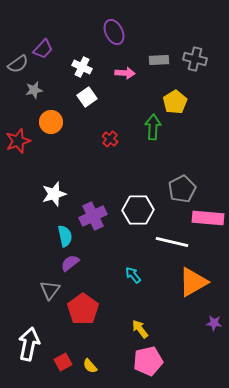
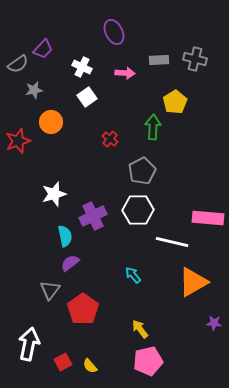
gray pentagon: moved 40 px left, 18 px up
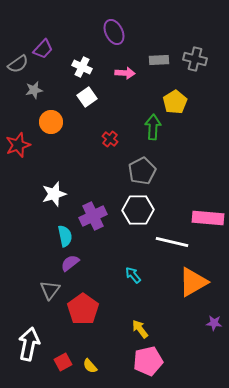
red star: moved 4 px down
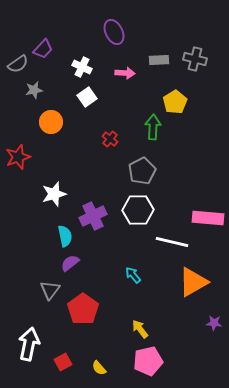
red star: moved 12 px down
yellow semicircle: moved 9 px right, 2 px down
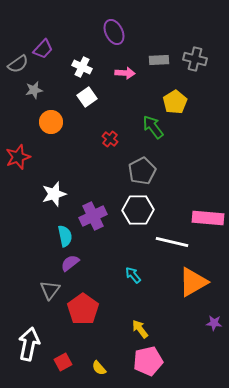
green arrow: rotated 40 degrees counterclockwise
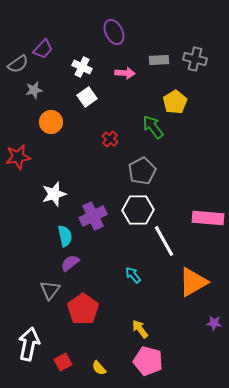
red star: rotated 10 degrees clockwise
white line: moved 8 px left, 1 px up; rotated 48 degrees clockwise
pink pentagon: rotated 28 degrees clockwise
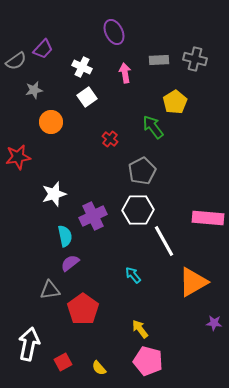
gray semicircle: moved 2 px left, 3 px up
pink arrow: rotated 102 degrees counterclockwise
gray triangle: rotated 45 degrees clockwise
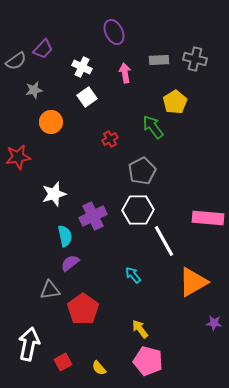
red cross: rotated 21 degrees clockwise
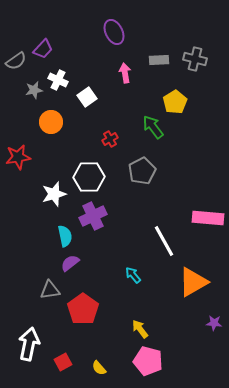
white cross: moved 24 px left, 13 px down
white hexagon: moved 49 px left, 33 px up
